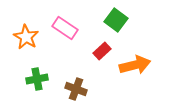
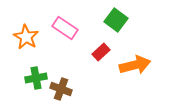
red rectangle: moved 1 px left, 1 px down
green cross: moved 1 px left, 1 px up
brown cross: moved 15 px left
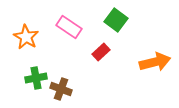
pink rectangle: moved 4 px right, 1 px up
orange arrow: moved 20 px right, 3 px up
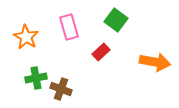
pink rectangle: rotated 40 degrees clockwise
orange arrow: rotated 24 degrees clockwise
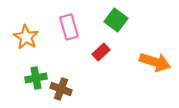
orange arrow: rotated 8 degrees clockwise
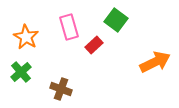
red rectangle: moved 7 px left, 7 px up
orange arrow: rotated 44 degrees counterclockwise
green cross: moved 15 px left, 6 px up; rotated 30 degrees counterclockwise
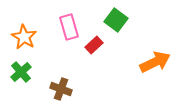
orange star: moved 2 px left
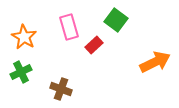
green cross: rotated 15 degrees clockwise
